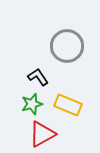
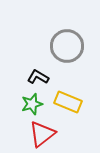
black L-shape: rotated 25 degrees counterclockwise
yellow rectangle: moved 3 px up
red triangle: rotated 8 degrees counterclockwise
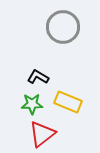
gray circle: moved 4 px left, 19 px up
green star: rotated 15 degrees clockwise
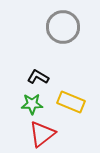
yellow rectangle: moved 3 px right
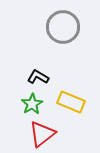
green star: rotated 30 degrees counterclockwise
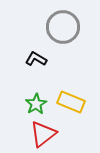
black L-shape: moved 2 px left, 18 px up
green star: moved 4 px right
red triangle: moved 1 px right
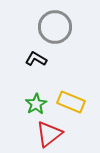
gray circle: moved 8 px left
red triangle: moved 6 px right
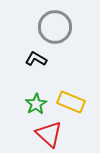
red triangle: rotated 40 degrees counterclockwise
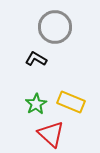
red triangle: moved 2 px right
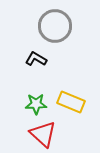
gray circle: moved 1 px up
green star: rotated 30 degrees clockwise
red triangle: moved 8 px left
